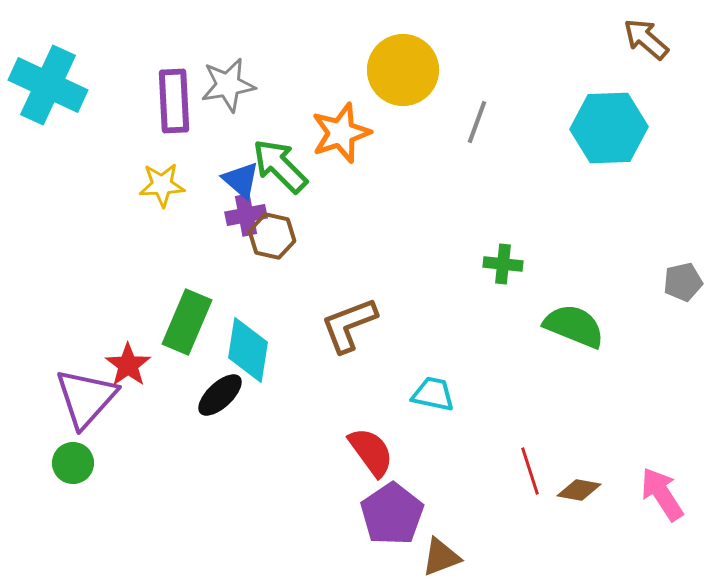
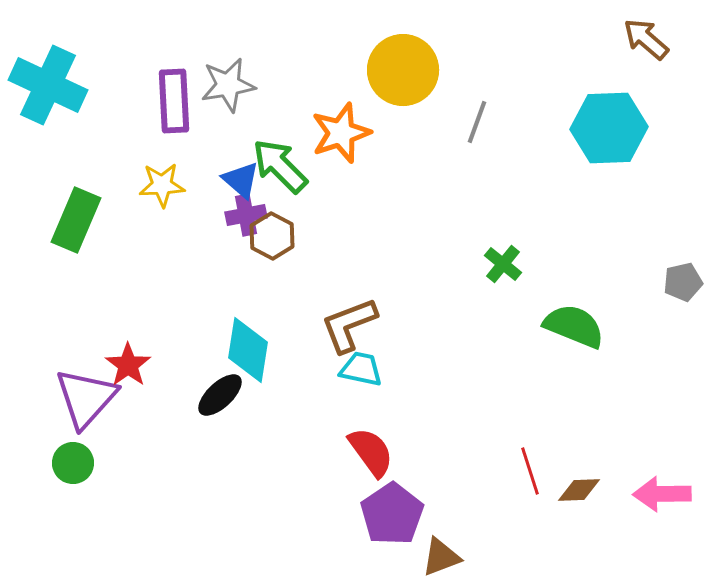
brown hexagon: rotated 15 degrees clockwise
green cross: rotated 33 degrees clockwise
green rectangle: moved 111 px left, 102 px up
cyan trapezoid: moved 72 px left, 25 px up
brown diamond: rotated 12 degrees counterclockwise
pink arrow: rotated 58 degrees counterclockwise
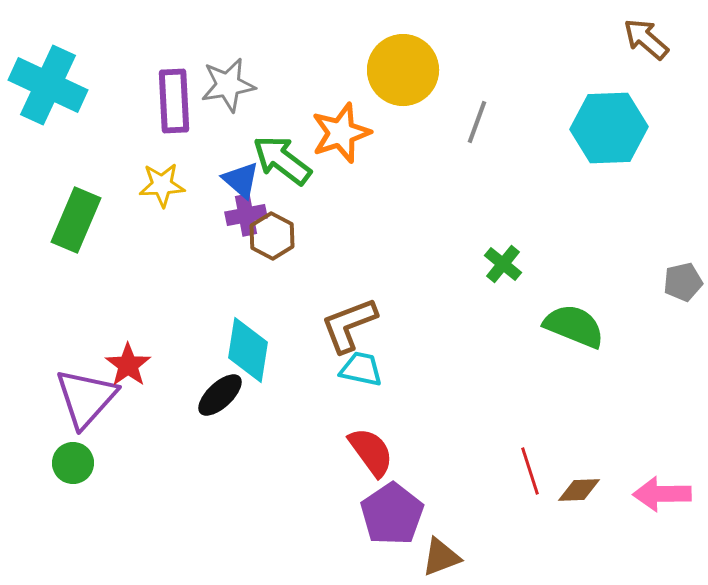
green arrow: moved 2 px right, 6 px up; rotated 8 degrees counterclockwise
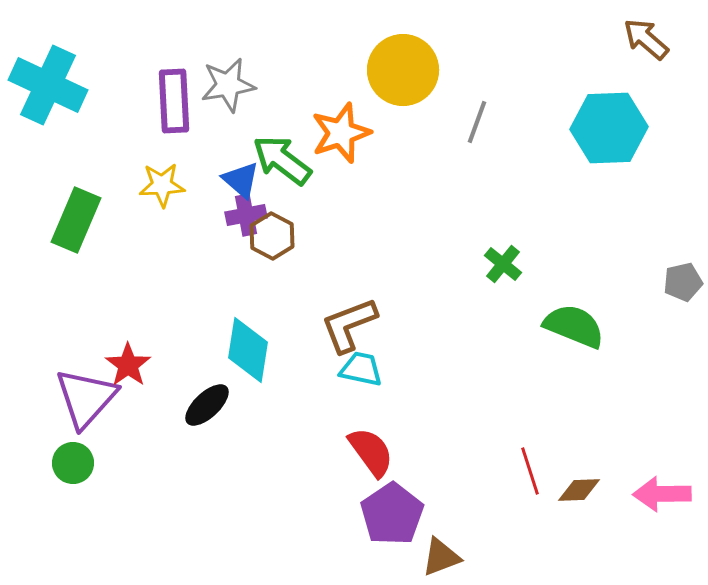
black ellipse: moved 13 px left, 10 px down
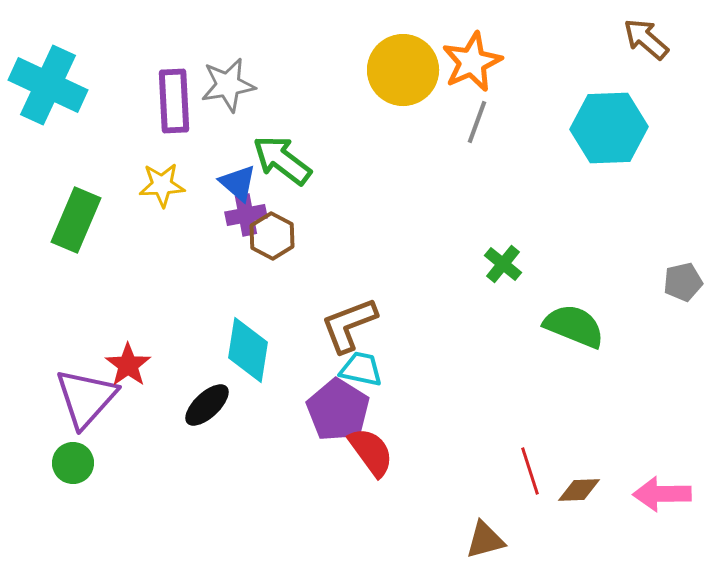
orange star: moved 131 px right, 71 px up; rotated 6 degrees counterclockwise
blue triangle: moved 3 px left, 3 px down
purple pentagon: moved 54 px left, 104 px up; rotated 6 degrees counterclockwise
brown triangle: moved 44 px right, 17 px up; rotated 6 degrees clockwise
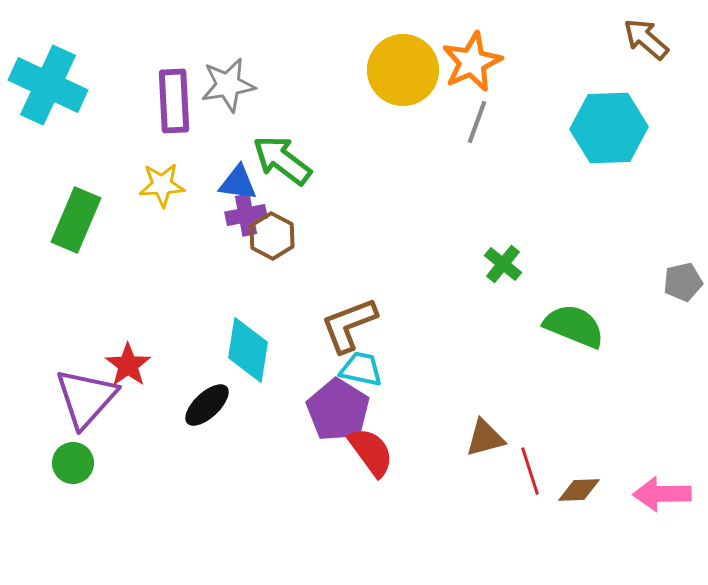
blue triangle: rotated 33 degrees counterclockwise
brown triangle: moved 102 px up
